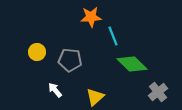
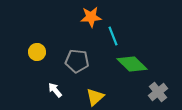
gray pentagon: moved 7 px right, 1 px down
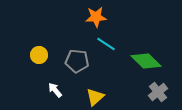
orange star: moved 5 px right
cyan line: moved 7 px left, 8 px down; rotated 36 degrees counterclockwise
yellow circle: moved 2 px right, 3 px down
green diamond: moved 14 px right, 3 px up
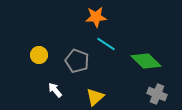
gray pentagon: rotated 15 degrees clockwise
gray cross: moved 1 px left, 2 px down; rotated 30 degrees counterclockwise
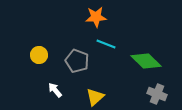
cyan line: rotated 12 degrees counterclockwise
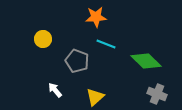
yellow circle: moved 4 px right, 16 px up
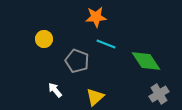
yellow circle: moved 1 px right
green diamond: rotated 12 degrees clockwise
gray cross: moved 2 px right; rotated 36 degrees clockwise
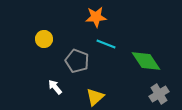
white arrow: moved 3 px up
